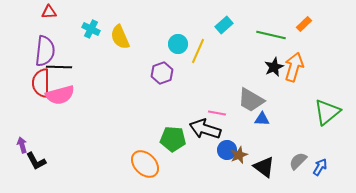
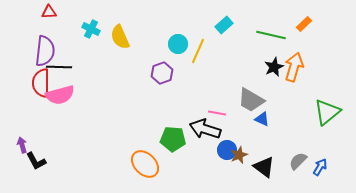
blue triangle: rotated 21 degrees clockwise
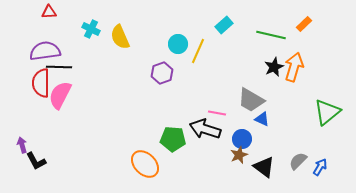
purple semicircle: rotated 104 degrees counterclockwise
pink semicircle: rotated 132 degrees clockwise
blue circle: moved 15 px right, 11 px up
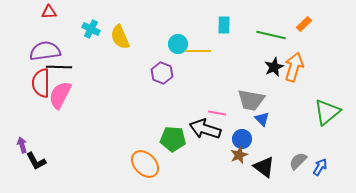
cyan rectangle: rotated 48 degrees counterclockwise
yellow line: rotated 65 degrees clockwise
purple hexagon: rotated 20 degrees counterclockwise
gray trapezoid: rotated 20 degrees counterclockwise
blue triangle: rotated 21 degrees clockwise
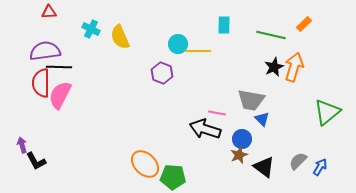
green pentagon: moved 38 px down
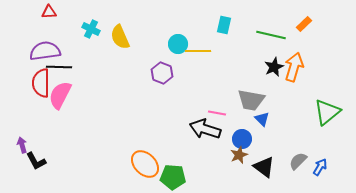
cyan rectangle: rotated 12 degrees clockwise
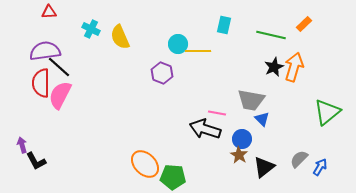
black line: rotated 40 degrees clockwise
brown star: rotated 18 degrees counterclockwise
gray semicircle: moved 1 px right, 2 px up
black triangle: rotated 45 degrees clockwise
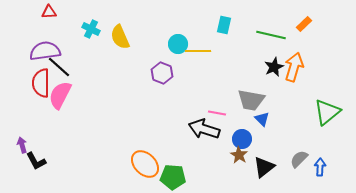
black arrow: moved 1 px left
blue arrow: rotated 30 degrees counterclockwise
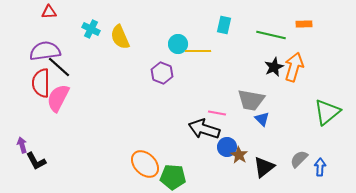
orange rectangle: rotated 42 degrees clockwise
pink semicircle: moved 2 px left, 3 px down
blue circle: moved 15 px left, 8 px down
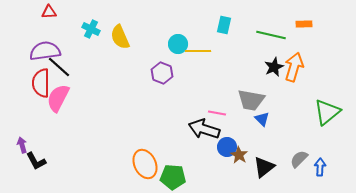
orange ellipse: rotated 20 degrees clockwise
